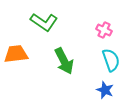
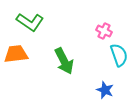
green L-shape: moved 14 px left
pink cross: moved 1 px down
cyan semicircle: moved 8 px right, 5 px up
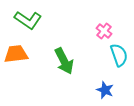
green L-shape: moved 2 px left, 2 px up
pink cross: rotated 14 degrees clockwise
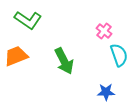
orange trapezoid: moved 2 px down; rotated 15 degrees counterclockwise
blue star: moved 1 px right, 2 px down; rotated 24 degrees counterclockwise
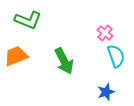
green L-shape: rotated 12 degrees counterclockwise
pink cross: moved 1 px right, 2 px down
cyan semicircle: moved 3 px left, 1 px down
blue star: rotated 18 degrees counterclockwise
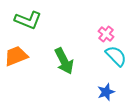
pink cross: moved 1 px right, 1 px down
cyan semicircle: rotated 25 degrees counterclockwise
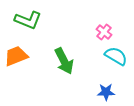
pink cross: moved 2 px left, 2 px up
cyan semicircle: rotated 15 degrees counterclockwise
blue star: rotated 18 degrees clockwise
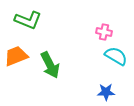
pink cross: rotated 28 degrees counterclockwise
green arrow: moved 14 px left, 4 px down
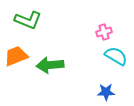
pink cross: rotated 28 degrees counterclockwise
green arrow: rotated 112 degrees clockwise
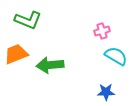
pink cross: moved 2 px left, 1 px up
orange trapezoid: moved 2 px up
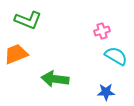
green arrow: moved 5 px right, 14 px down; rotated 12 degrees clockwise
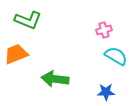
pink cross: moved 2 px right, 1 px up
